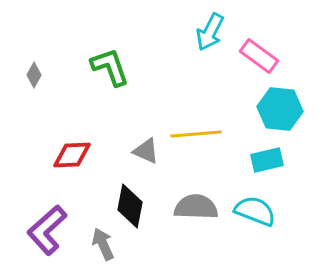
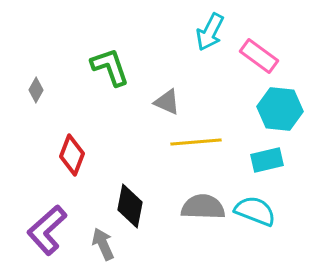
gray diamond: moved 2 px right, 15 px down
yellow line: moved 8 px down
gray triangle: moved 21 px right, 49 px up
red diamond: rotated 66 degrees counterclockwise
gray semicircle: moved 7 px right
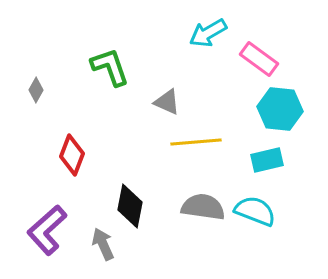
cyan arrow: moved 2 px left, 1 px down; rotated 33 degrees clockwise
pink rectangle: moved 3 px down
gray semicircle: rotated 6 degrees clockwise
